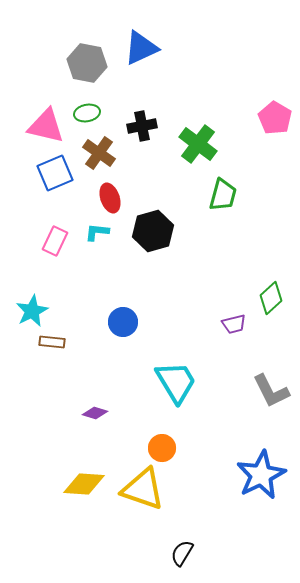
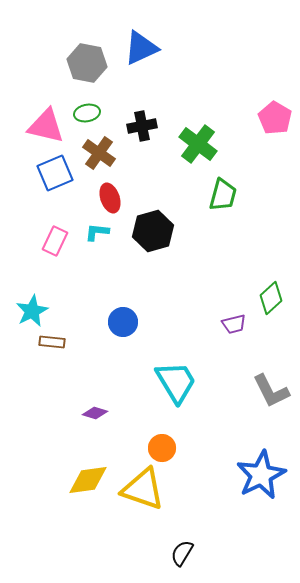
yellow diamond: moved 4 px right, 4 px up; rotated 12 degrees counterclockwise
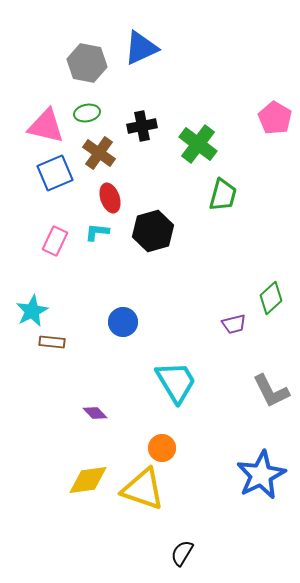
purple diamond: rotated 30 degrees clockwise
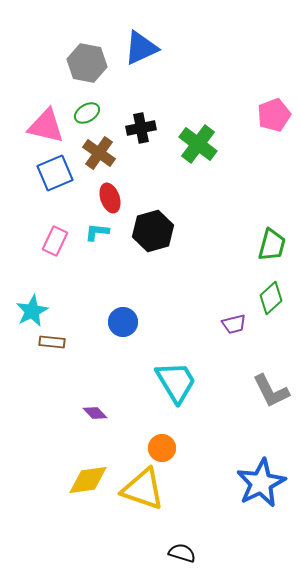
green ellipse: rotated 20 degrees counterclockwise
pink pentagon: moved 1 px left, 3 px up; rotated 20 degrees clockwise
black cross: moved 1 px left, 2 px down
green trapezoid: moved 49 px right, 50 px down
blue star: moved 8 px down
black semicircle: rotated 76 degrees clockwise
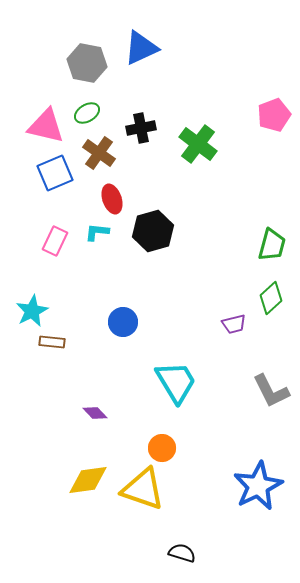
red ellipse: moved 2 px right, 1 px down
blue star: moved 3 px left, 3 px down
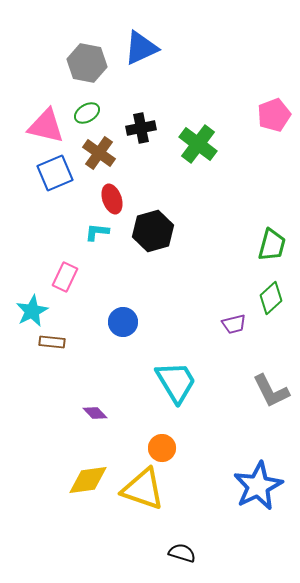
pink rectangle: moved 10 px right, 36 px down
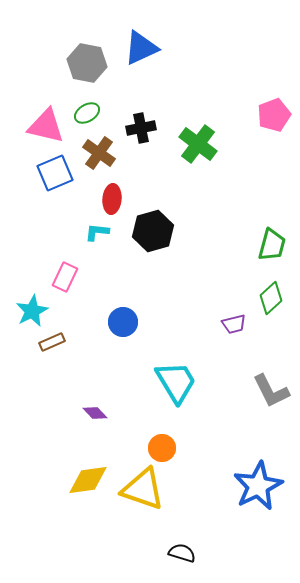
red ellipse: rotated 24 degrees clockwise
brown rectangle: rotated 30 degrees counterclockwise
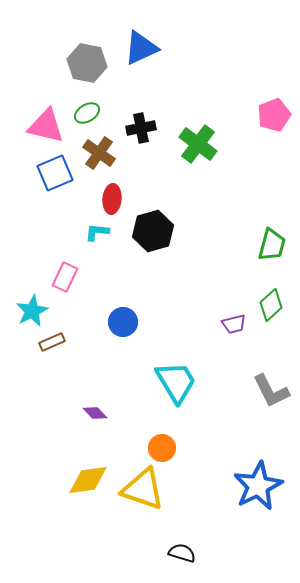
green diamond: moved 7 px down
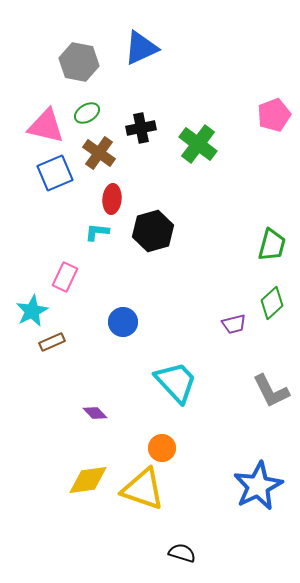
gray hexagon: moved 8 px left, 1 px up
green diamond: moved 1 px right, 2 px up
cyan trapezoid: rotated 12 degrees counterclockwise
